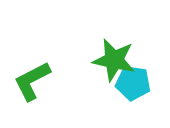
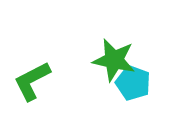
cyan pentagon: rotated 12 degrees clockwise
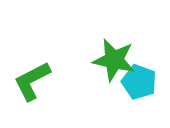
cyan pentagon: moved 6 px right, 1 px up
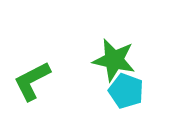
cyan pentagon: moved 13 px left, 9 px down
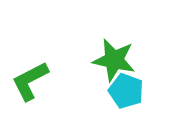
green L-shape: moved 2 px left
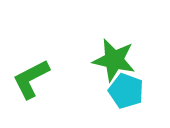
green L-shape: moved 1 px right, 2 px up
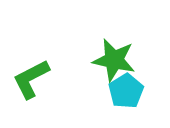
cyan pentagon: rotated 20 degrees clockwise
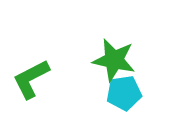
cyan pentagon: moved 2 px left, 2 px down; rotated 24 degrees clockwise
